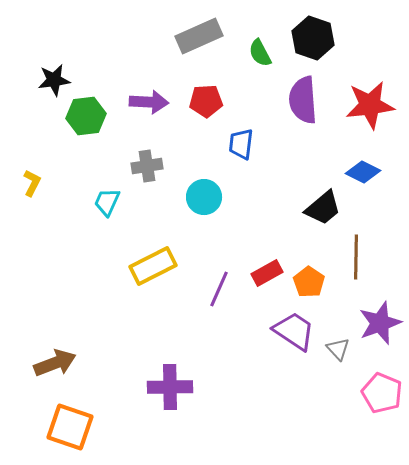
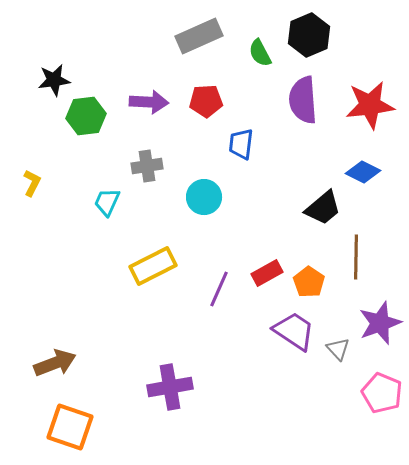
black hexagon: moved 4 px left, 3 px up; rotated 18 degrees clockwise
purple cross: rotated 9 degrees counterclockwise
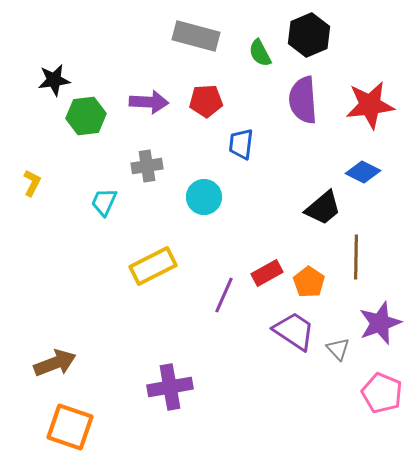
gray rectangle: moved 3 px left; rotated 39 degrees clockwise
cyan trapezoid: moved 3 px left
purple line: moved 5 px right, 6 px down
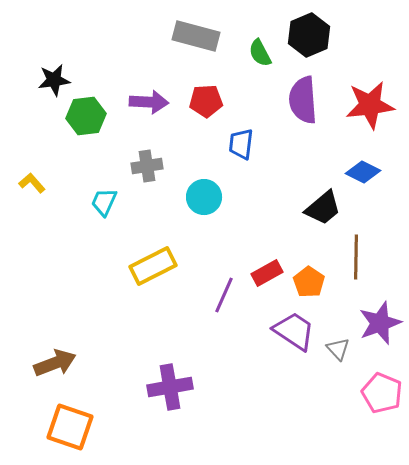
yellow L-shape: rotated 68 degrees counterclockwise
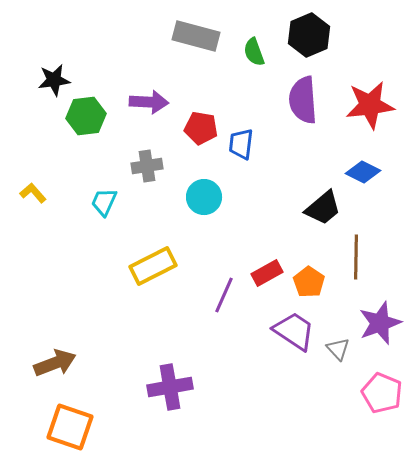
green semicircle: moved 6 px left, 1 px up; rotated 8 degrees clockwise
red pentagon: moved 5 px left, 27 px down; rotated 12 degrees clockwise
yellow L-shape: moved 1 px right, 10 px down
